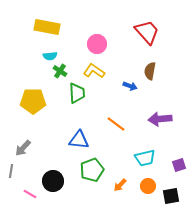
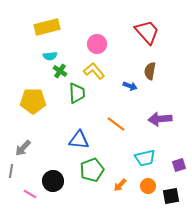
yellow rectangle: rotated 25 degrees counterclockwise
yellow L-shape: rotated 15 degrees clockwise
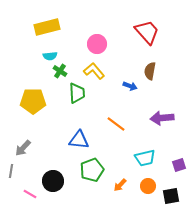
purple arrow: moved 2 px right, 1 px up
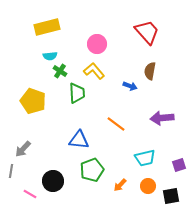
yellow pentagon: rotated 20 degrees clockwise
gray arrow: moved 1 px down
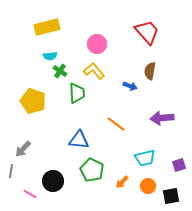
green pentagon: rotated 25 degrees counterclockwise
orange arrow: moved 2 px right, 3 px up
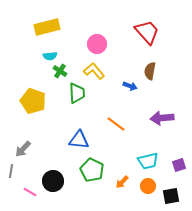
cyan trapezoid: moved 3 px right, 3 px down
pink line: moved 2 px up
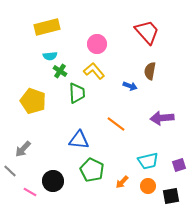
gray line: moved 1 px left; rotated 56 degrees counterclockwise
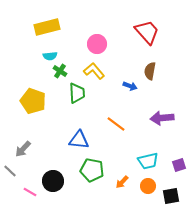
green pentagon: rotated 15 degrees counterclockwise
